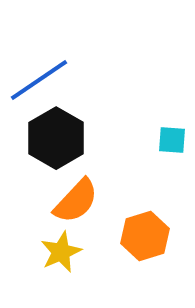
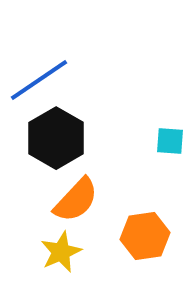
cyan square: moved 2 px left, 1 px down
orange semicircle: moved 1 px up
orange hexagon: rotated 9 degrees clockwise
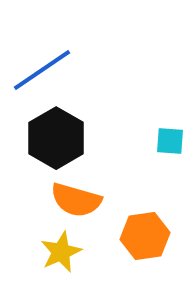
blue line: moved 3 px right, 10 px up
orange semicircle: rotated 63 degrees clockwise
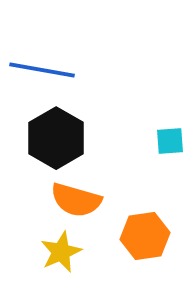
blue line: rotated 44 degrees clockwise
cyan square: rotated 8 degrees counterclockwise
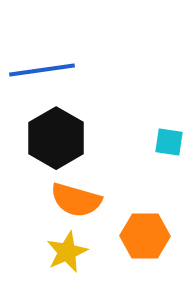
blue line: rotated 18 degrees counterclockwise
cyan square: moved 1 px left, 1 px down; rotated 12 degrees clockwise
orange hexagon: rotated 9 degrees clockwise
yellow star: moved 6 px right
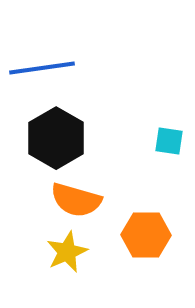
blue line: moved 2 px up
cyan square: moved 1 px up
orange hexagon: moved 1 px right, 1 px up
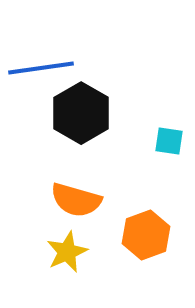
blue line: moved 1 px left
black hexagon: moved 25 px right, 25 px up
orange hexagon: rotated 21 degrees counterclockwise
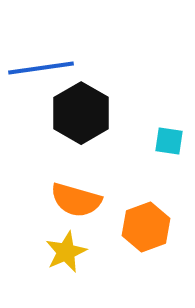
orange hexagon: moved 8 px up
yellow star: moved 1 px left
